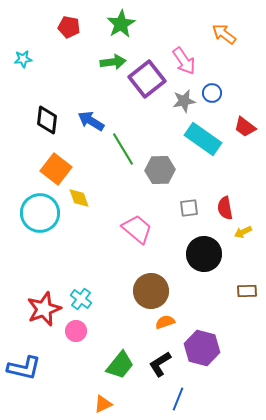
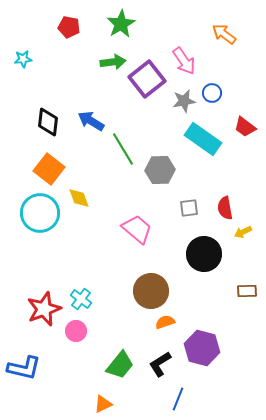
black diamond: moved 1 px right, 2 px down
orange square: moved 7 px left
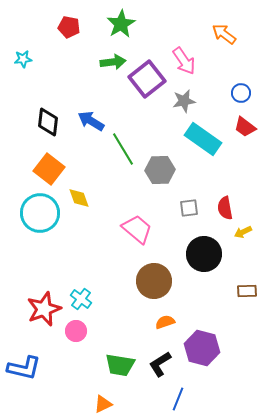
blue circle: moved 29 px right
brown circle: moved 3 px right, 10 px up
green trapezoid: rotated 60 degrees clockwise
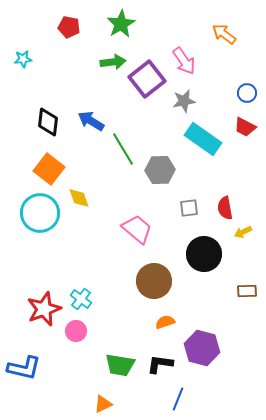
blue circle: moved 6 px right
red trapezoid: rotated 10 degrees counterclockwise
black L-shape: rotated 40 degrees clockwise
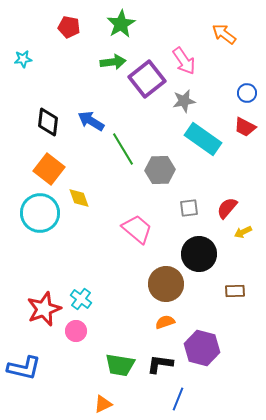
red semicircle: moved 2 px right; rotated 50 degrees clockwise
black circle: moved 5 px left
brown circle: moved 12 px right, 3 px down
brown rectangle: moved 12 px left
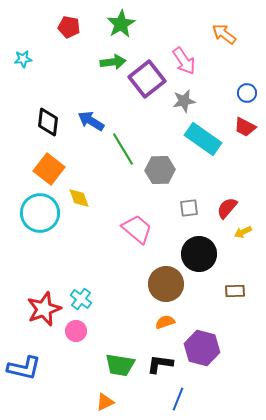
orange triangle: moved 2 px right, 2 px up
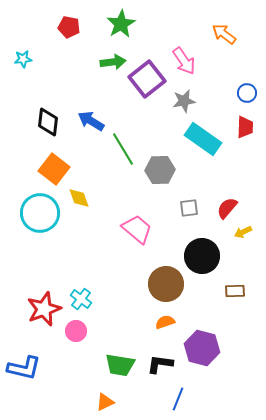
red trapezoid: rotated 115 degrees counterclockwise
orange square: moved 5 px right
black circle: moved 3 px right, 2 px down
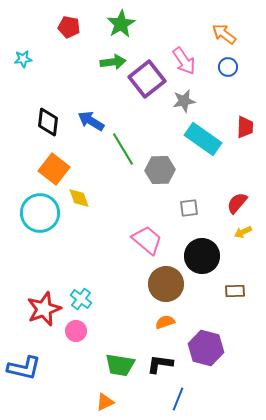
blue circle: moved 19 px left, 26 px up
red semicircle: moved 10 px right, 5 px up
pink trapezoid: moved 10 px right, 11 px down
purple hexagon: moved 4 px right
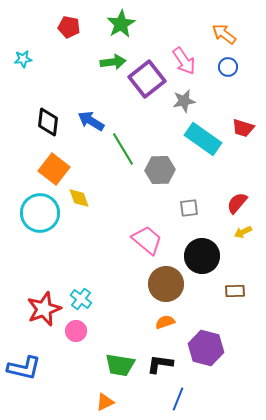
red trapezoid: moved 2 px left, 1 px down; rotated 105 degrees clockwise
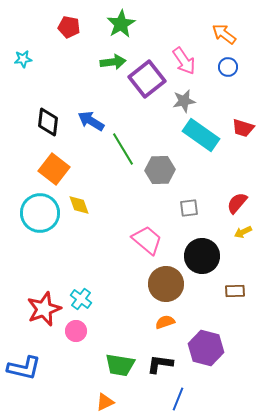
cyan rectangle: moved 2 px left, 4 px up
yellow diamond: moved 7 px down
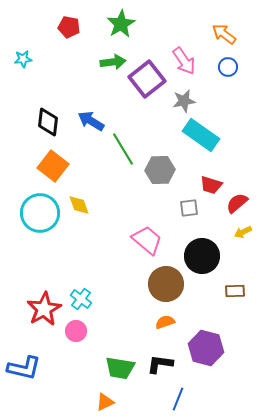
red trapezoid: moved 32 px left, 57 px down
orange square: moved 1 px left, 3 px up
red semicircle: rotated 10 degrees clockwise
red star: rotated 8 degrees counterclockwise
green trapezoid: moved 3 px down
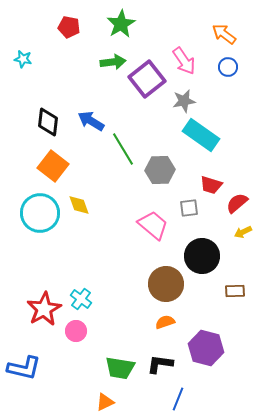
cyan star: rotated 18 degrees clockwise
pink trapezoid: moved 6 px right, 15 px up
